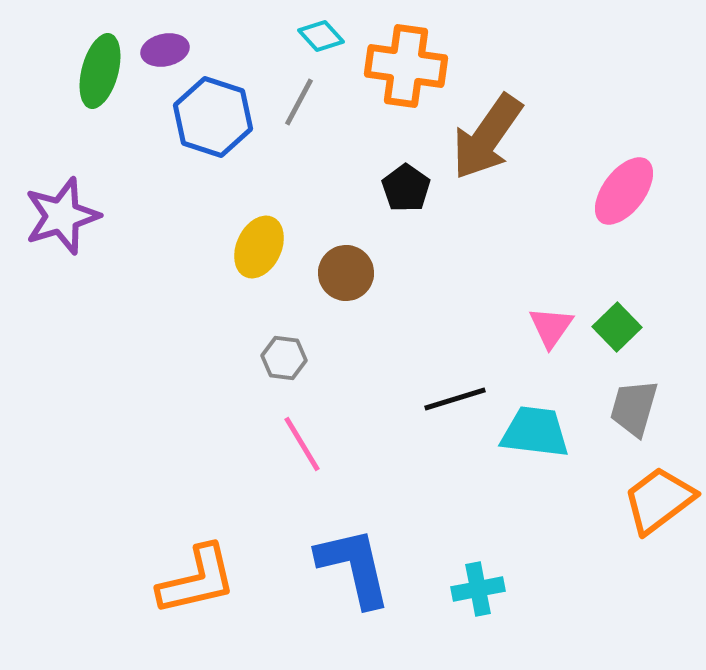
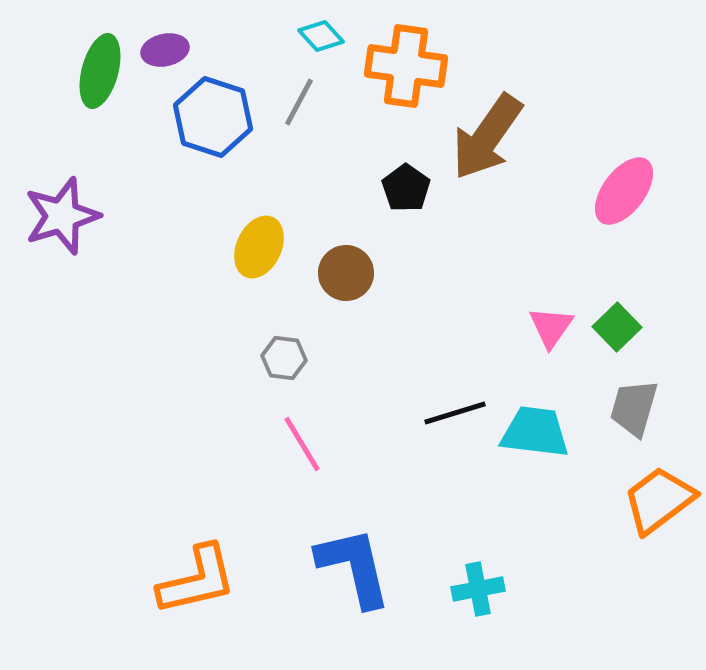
black line: moved 14 px down
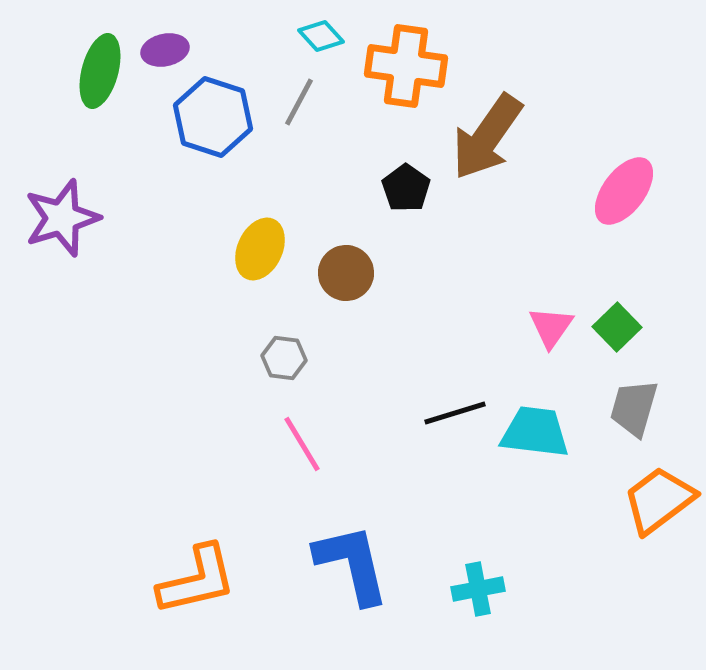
purple star: moved 2 px down
yellow ellipse: moved 1 px right, 2 px down
blue L-shape: moved 2 px left, 3 px up
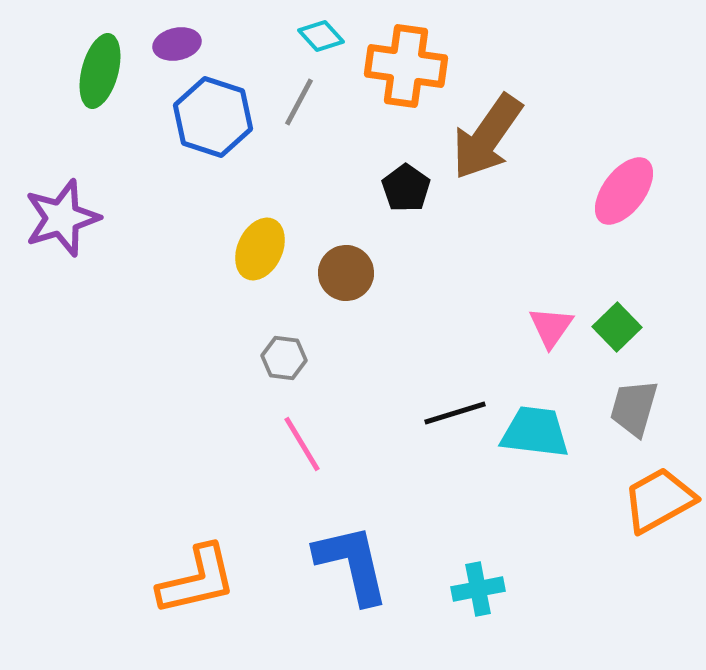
purple ellipse: moved 12 px right, 6 px up
orange trapezoid: rotated 8 degrees clockwise
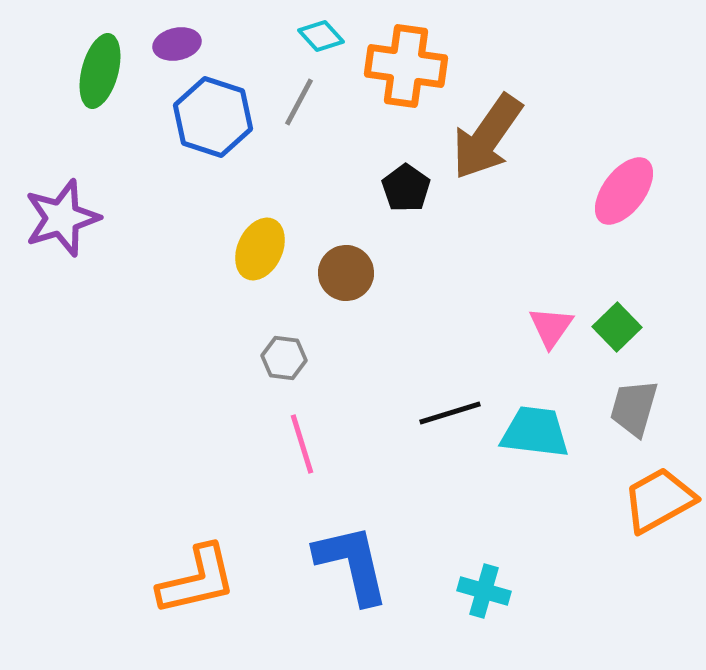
black line: moved 5 px left
pink line: rotated 14 degrees clockwise
cyan cross: moved 6 px right, 2 px down; rotated 27 degrees clockwise
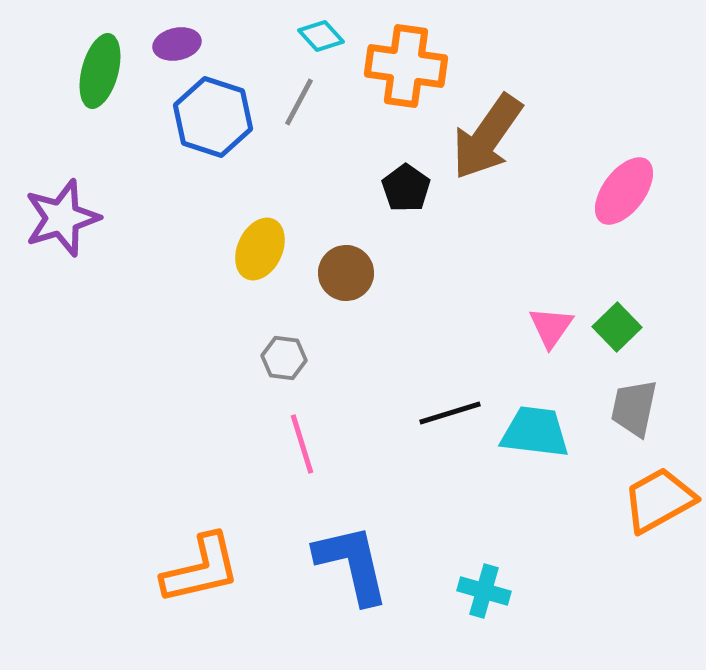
gray trapezoid: rotated 4 degrees counterclockwise
orange L-shape: moved 4 px right, 11 px up
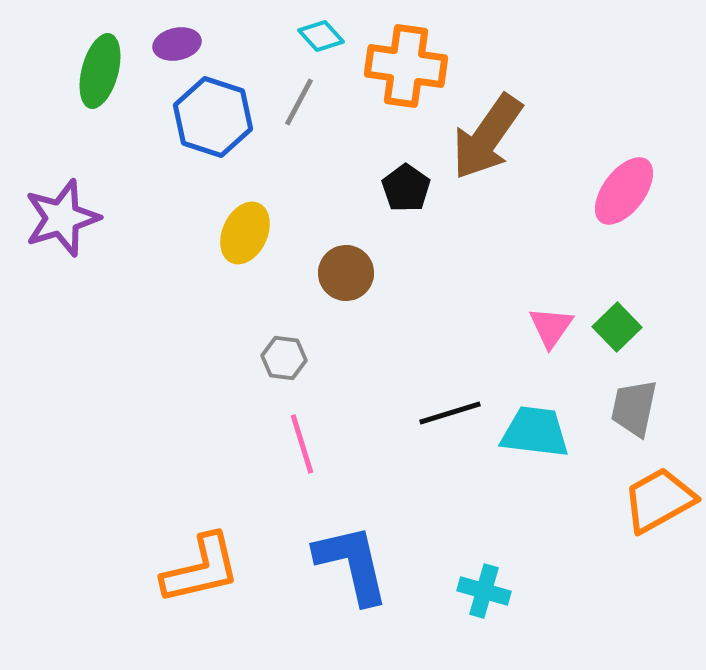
yellow ellipse: moved 15 px left, 16 px up
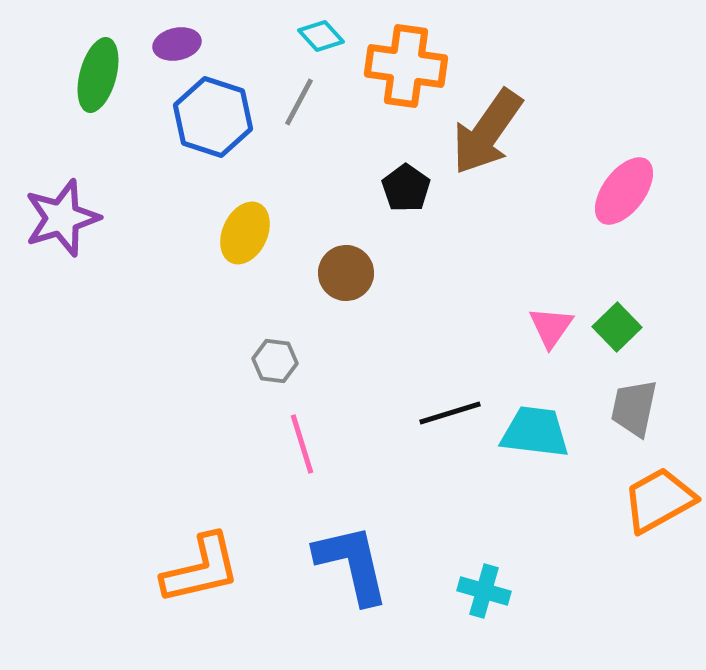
green ellipse: moved 2 px left, 4 px down
brown arrow: moved 5 px up
gray hexagon: moved 9 px left, 3 px down
